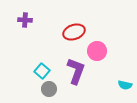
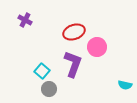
purple cross: rotated 24 degrees clockwise
pink circle: moved 4 px up
purple L-shape: moved 3 px left, 7 px up
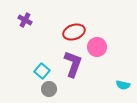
cyan semicircle: moved 2 px left
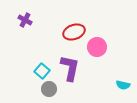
purple L-shape: moved 3 px left, 4 px down; rotated 8 degrees counterclockwise
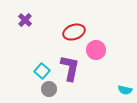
purple cross: rotated 16 degrees clockwise
pink circle: moved 1 px left, 3 px down
cyan semicircle: moved 2 px right, 5 px down
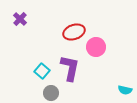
purple cross: moved 5 px left, 1 px up
pink circle: moved 3 px up
gray circle: moved 2 px right, 4 px down
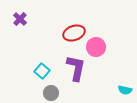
red ellipse: moved 1 px down
purple L-shape: moved 6 px right
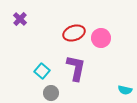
pink circle: moved 5 px right, 9 px up
